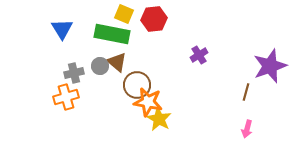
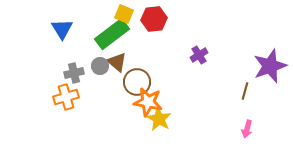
green rectangle: rotated 48 degrees counterclockwise
brown circle: moved 3 px up
brown line: moved 1 px left, 1 px up
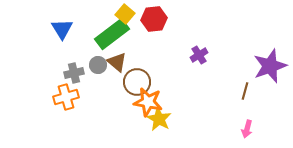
yellow square: moved 1 px right; rotated 18 degrees clockwise
gray circle: moved 2 px left, 1 px up
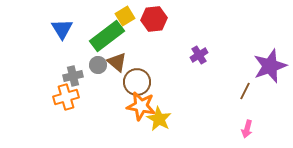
yellow square: moved 2 px down; rotated 18 degrees clockwise
green rectangle: moved 5 px left, 2 px down
gray cross: moved 1 px left, 3 px down
brown line: rotated 12 degrees clockwise
orange star: moved 7 px left, 4 px down
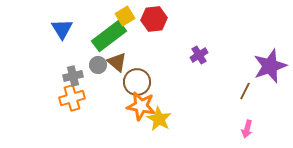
green rectangle: moved 2 px right
orange cross: moved 6 px right, 1 px down
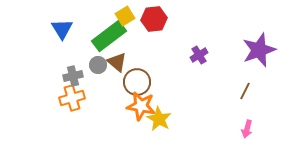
purple star: moved 11 px left, 16 px up
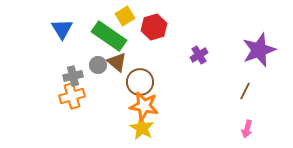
red hexagon: moved 8 px down; rotated 10 degrees counterclockwise
green rectangle: rotated 72 degrees clockwise
brown circle: moved 3 px right
orange cross: moved 2 px up
orange star: moved 3 px right
yellow star: moved 17 px left, 9 px down
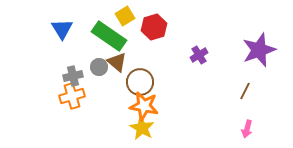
gray circle: moved 1 px right, 2 px down
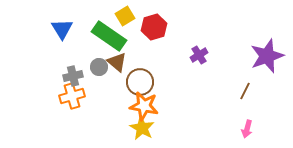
purple star: moved 8 px right, 6 px down
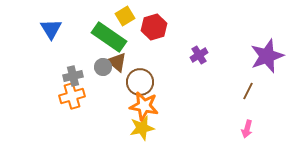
blue triangle: moved 11 px left
green rectangle: moved 1 px down
gray circle: moved 4 px right
brown line: moved 3 px right
yellow star: rotated 30 degrees clockwise
